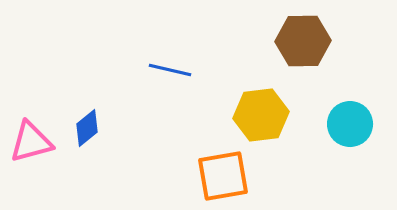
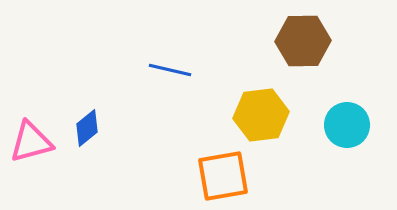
cyan circle: moved 3 px left, 1 px down
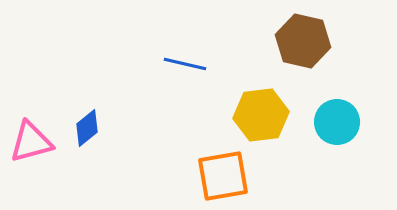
brown hexagon: rotated 14 degrees clockwise
blue line: moved 15 px right, 6 px up
cyan circle: moved 10 px left, 3 px up
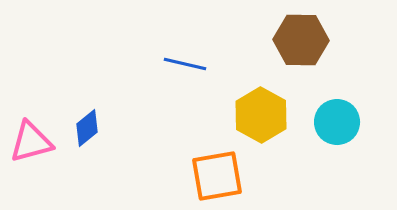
brown hexagon: moved 2 px left, 1 px up; rotated 12 degrees counterclockwise
yellow hexagon: rotated 24 degrees counterclockwise
orange square: moved 6 px left
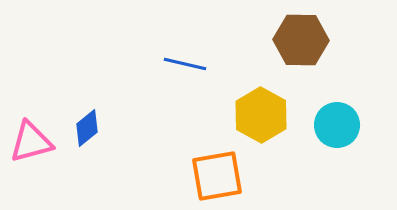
cyan circle: moved 3 px down
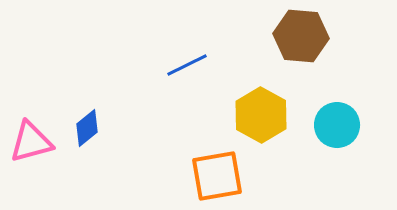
brown hexagon: moved 4 px up; rotated 4 degrees clockwise
blue line: moved 2 px right, 1 px down; rotated 39 degrees counterclockwise
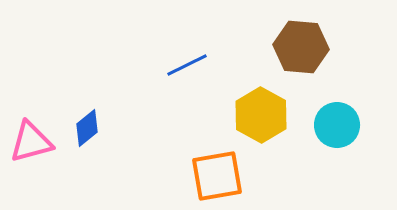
brown hexagon: moved 11 px down
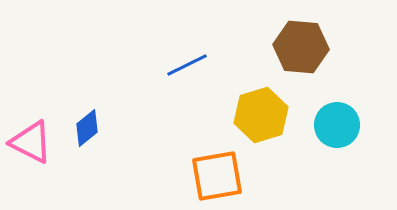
yellow hexagon: rotated 14 degrees clockwise
pink triangle: rotated 42 degrees clockwise
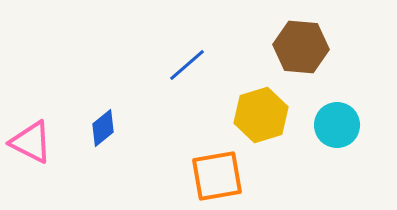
blue line: rotated 15 degrees counterclockwise
blue diamond: moved 16 px right
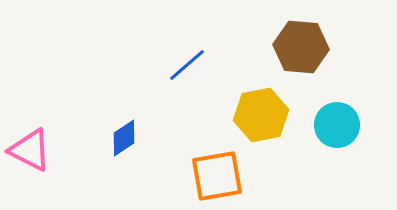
yellow hexagon: rotated 6 degrees clockwise
blue diamond: moved 21 px right, 10 px down; rotated 6 degrees clockwise
pink triangle: moved 1 px left, 8 px down
